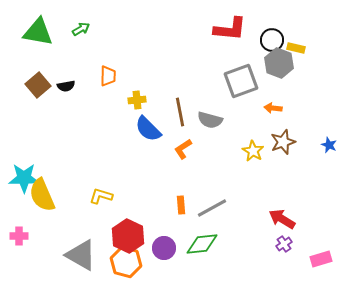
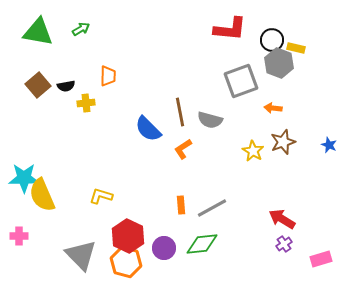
yellow cross: moved 51 px left, 3 px down
gray triangle: rotated 16 degrees clockwise
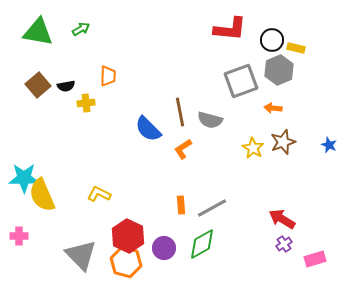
gray hexagon: moved 7 px down; rotated 16 degrees clockwise
yellow star: moved 3 px up
yellow L-shape: moved 2 px left, 2 px up; rotated 10 degrees clockwise
green diamond: rotated 24 degrees counterclockwise
pink rectangle: moved 6 px left
